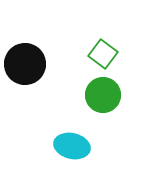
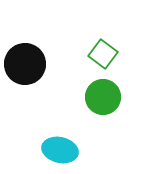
green circle: moved 2 px down
cyan ellipse: moved 12 px left, 4 px down
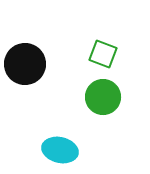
green square: rotated 16 degrees counterclockwise
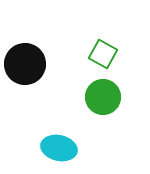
green square: rotated 8 degrees clockwise
cyan ellipse: moved 1 px left, 2 px up
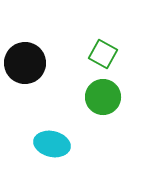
black circle: moved 1 px up
cyan ellipse: moved 7 px left, 4 px up
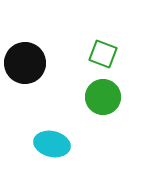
green square: rotated 8 degrees counterclockwise
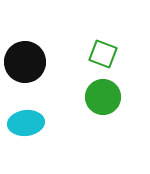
black circle: moved 1 px up
cyan ellipse: moved 26 px left, 21 px up; rotated 20 degrees counterclockwise
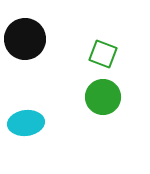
black circle: moved 23 px up
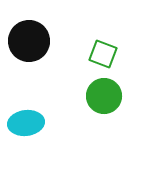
black circle: moved 4 px right, 2 px down
green circle: moved 1 px right, 1 px up
